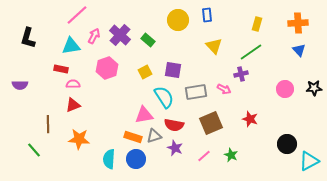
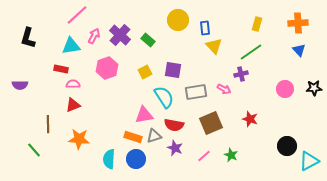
blue rectangle at (207, 15): moved 2 px left, 13 px down
black circle at (287, 144): moved 2 px down
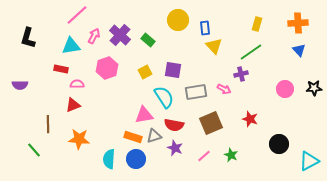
pink semicircle at (73, 84): moved 4 px right
black circle at (287, 146): moved 8 px left, 2 px up
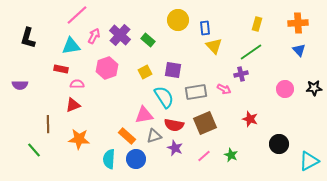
brown square at (211, 123): moved 6 px left
orange rectangle at (133, 137): moved 6 px left, 1 px up; rotated 24 degrees clockwise
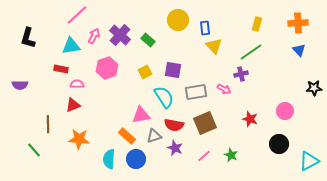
pink circle at (285, 89): moved 22 px down
pink triangle at (144, 115): moved 3 px left
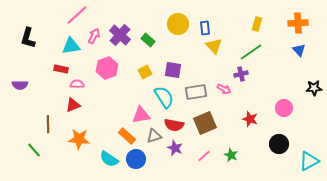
yellow circle at (178, 20): moved 4 px down
pink circle at (285, 111): moved 1 px left, 3 px up
cyan semicircle at (109, 159): rotated 60 degrees counterclockwise
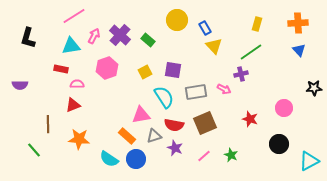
pink line at (77, 15): moved 3 px left, 1 px down; rotated 10 degrees clockwise
yellow circle at (178, 24): moved 1 px left, 4 px up
blue rectangle at (205, 28): rotated 24 degrees counterclockwise
